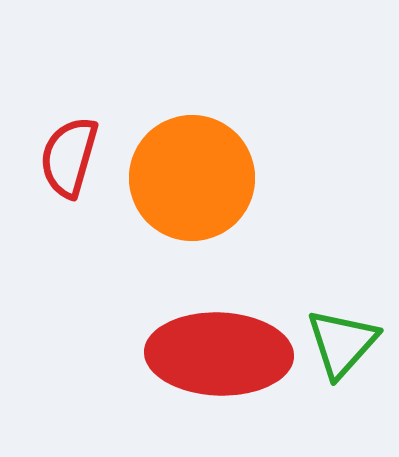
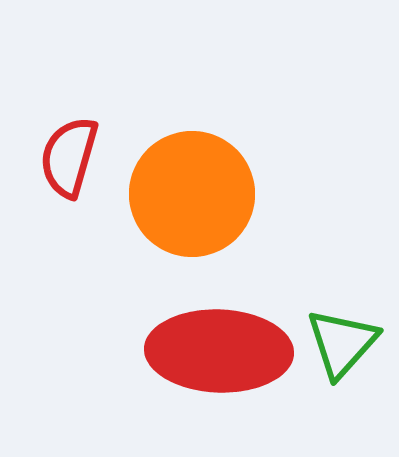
orange circle: moved 16 px down
red ellipse: moved 3 px up
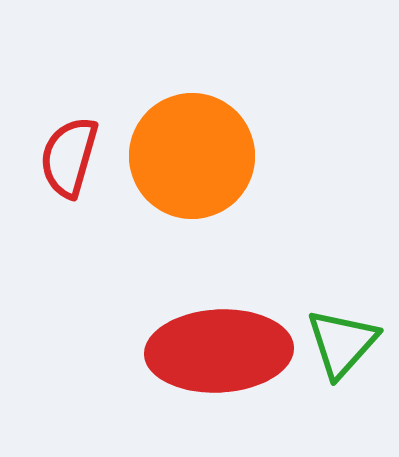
orange circle: moved 38 px up
red ellipse: rotated 5 degrees counterclockwise
